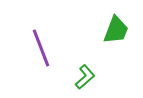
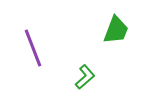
purple line: moved 8 px left
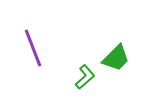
green trapezoid: moved 28 px down; rotated 24 degrees clockwise
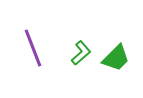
green L-shape: moved 4 px left, 24 px up
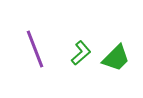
purple line: moved 2 px right, 1 px down
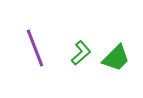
purple line: moved 1 px up
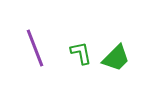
green L-shape: rotated 60 degrees counterclockwise
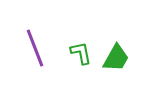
green trapezoid: rotated 16 degrees counterclockwise
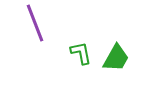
purple line: moved 25 px up
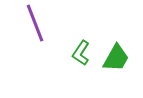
green L-shape: rotated 135 degrees counterclockwise
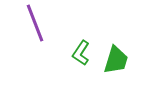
green trapezoid: moved 2 px down; rotated 12 degrees counterclockwise
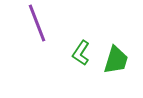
purple line: moved 2 px right
